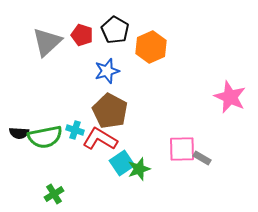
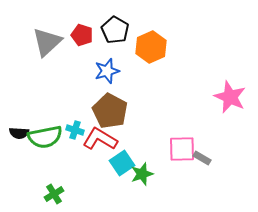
green star: moved 3 px right, 5 px down
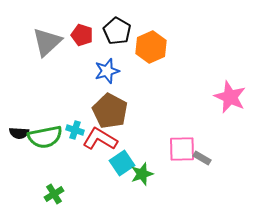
black pentagon: moved 2 px right, 1 px down
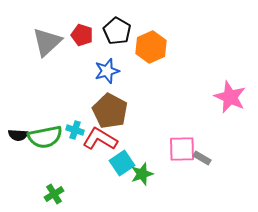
black semicircle: moved 1 px left, 2 px down
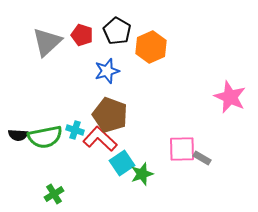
brown pentagon: moved 4 px down; rotated 8 degrees counterclockwise
red L-shape: rotated 12 degrees clockwise
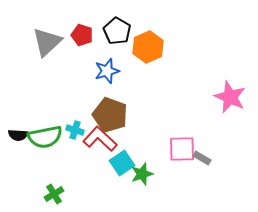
orange hexagon: moved 3 px left
